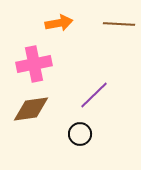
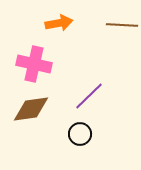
brown line: moved 3 px right, 1 px down
pink cross: rotated 24 degrees clockwise
purple line: moved 5 px left, 1 px down
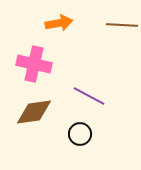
purple line: rotated 72 degrees clockwise
brown diamond: moved 3 px right, 3 px down
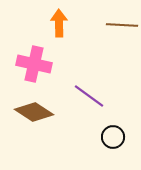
orange arrow: rotated 80 degrees counterclockwise
purple line: rotated 8 degrees clockwise
brown diamond: rotated 42 degrees clockwise
black circle: moved 33 px right, 3 px down
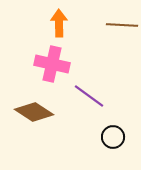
pink cross: moved 18 px right
